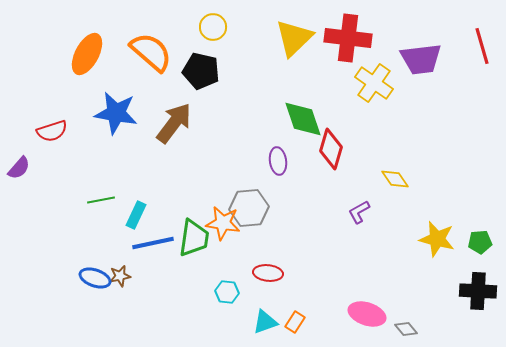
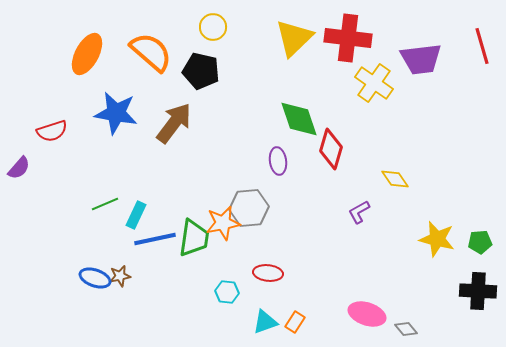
green diamond: moved 4 px left
green line: moved 4 px right, 4 px down; rotated 12 degrees counterclockwise
orange star: rotated 20 degrees counterclockwise
blue line: moved 2 px right, 4 px up
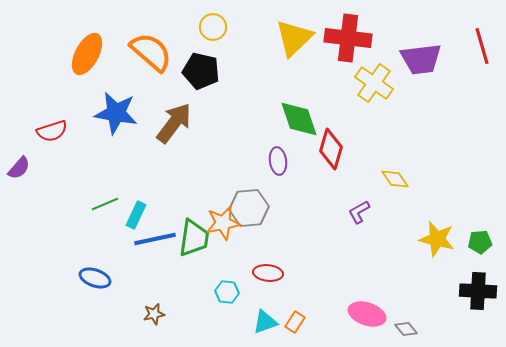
brown star: moved 34 px right, 38 px down
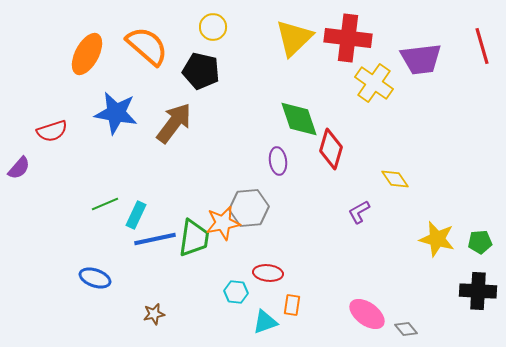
orange semicircle: moved 4 px left, 6 px up
cyan hexagon: moved 9 px right
pink ellipse: rotated 18 degrees clockwise
orange rectangle: moved 3 px left, 17 px up; rotated 25 degrees counterclockwise
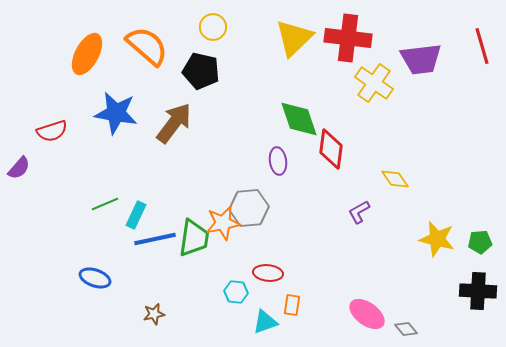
red diamond: rotated 9 degrees counterclockwise
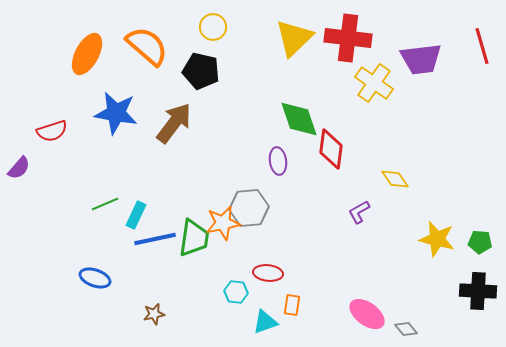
green pentagon: rotated 10 degrees clockwise
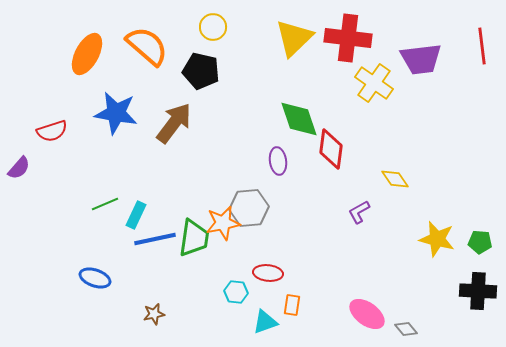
red line: rotated 9 degrees clockwise
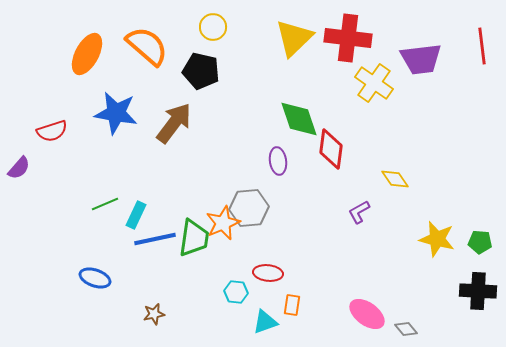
orange star: rotated 12 degrees counterclockwise
